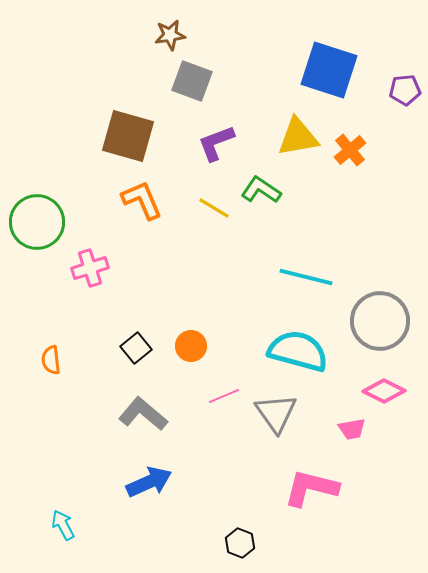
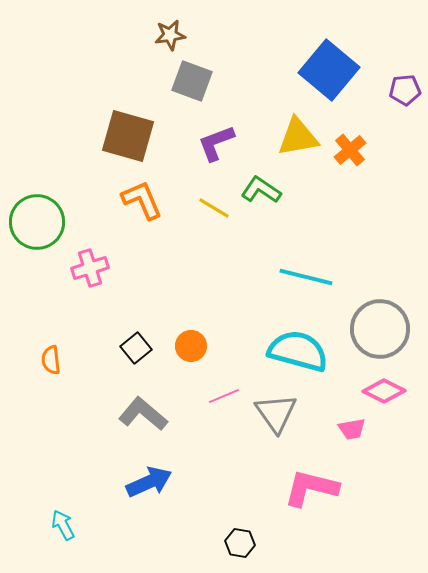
blue square: rotated 22 degrees clockwise
gray circle: moved 8 px down
black hexagon: rotated 12 degrees counterclockwise
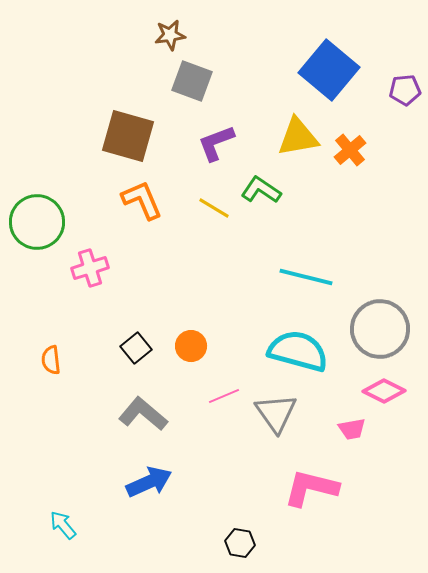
cyan arrow: rotated 12 degrees counterclockwise
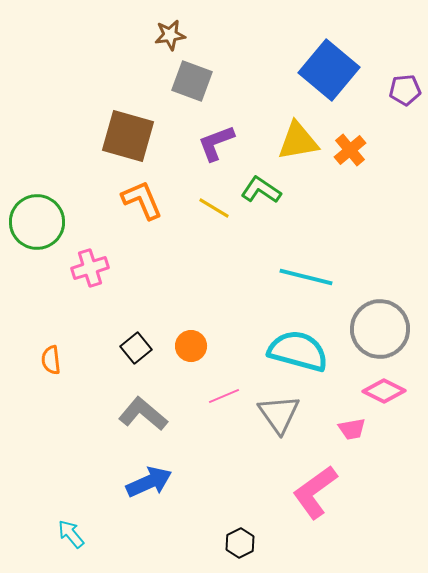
yellow triangle: moved 4 px down
gray triangle: moved 3 px right, 1 px down
pink L-shape: moved 4 px right, 4 px down; rotated 50 degrees counterclockwise
cyan arrow: moved 8 px right, 9 px down
black hexagon: rotated 24 degrees clockwise
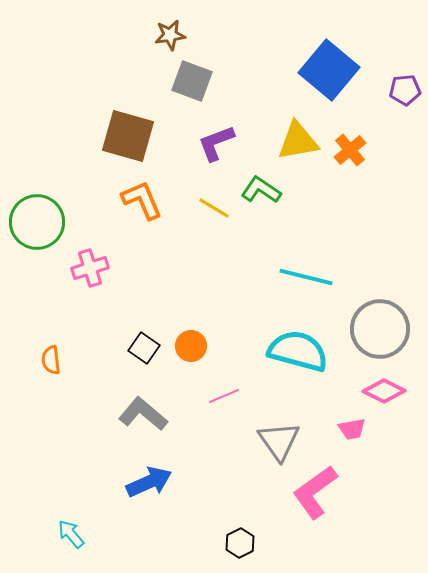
black square: moved 8 px right; rotated 16 degrees counterclockwise
gray triangle: moved 27 px down
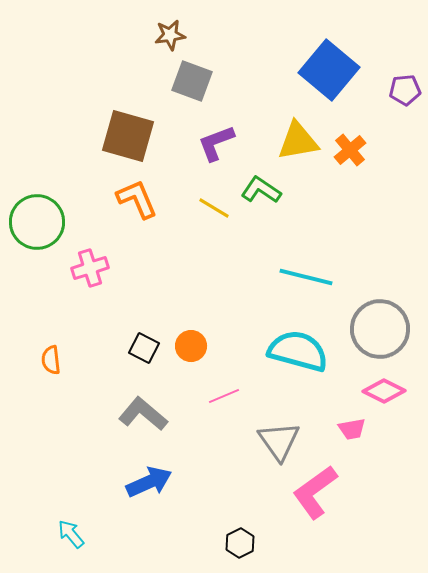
orange L-shape: moved 5 px left, 1 px up
black square: rotated 8 degrees counterclockwise
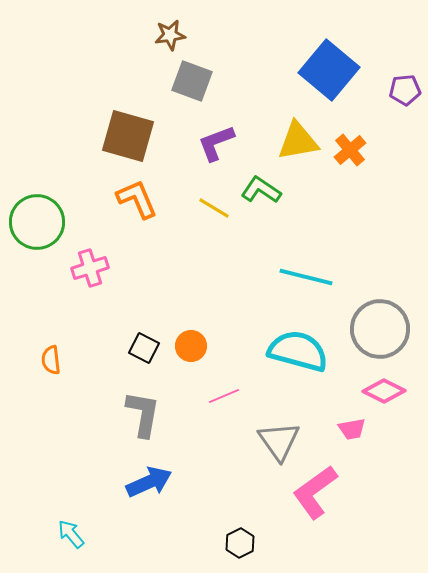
gray L-shape: rotated 60 degrees clockwise
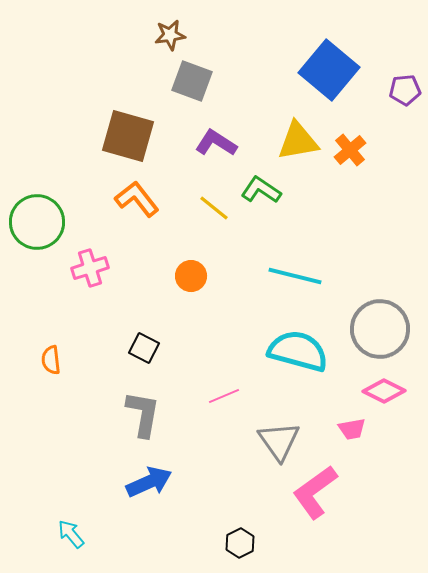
purple L-shape: rotated 54 degrees clockwise
orange L-shape: rotated 15 degrees counterclockwise
yellow line: rotated 8 degrees clockwise
cyan line: moved 11 px left, 1 px up
orange circle: moved 70 px up
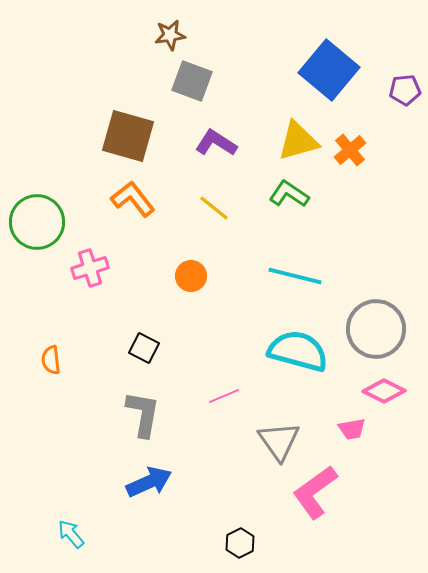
yellow triangle: rotated 6 degrees counterclockwise
green L-shape: moved 28 px right, 4 px down
orange L-shape: moved 4 px left
gray circle: moved 4 px left
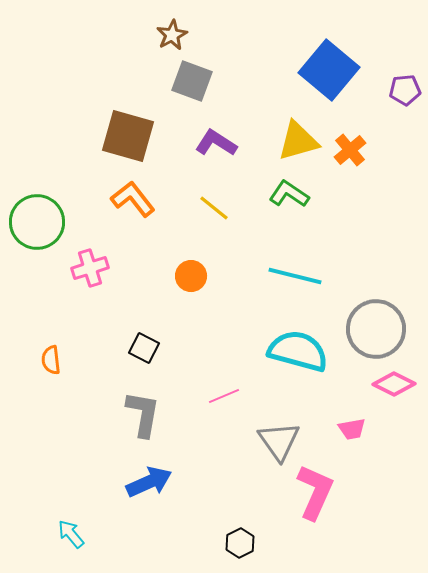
brown star: moved 2 px right; rotated 20 degrees counterclockwise
pink diamond: moved 10 px right, 7 px up
pink L-shape: rotated 150 degrees clockwise
